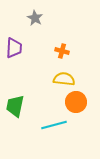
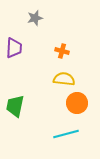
gray star: rotated 28 degrees clockwise
orange circle: moved 1 px right, 1 px down
cyan line: moved 12 px right, 9 px down
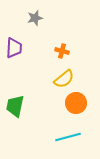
yellow semicircle: rotated 135 degrees clockwise
orange circle: moved 1 px left
cyan line: moved 2 px right, 3 px down
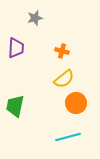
purple trapezoid: moved 2 px right
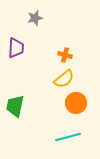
orange cross: moved 3 px right, 4 px down
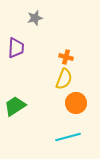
orange cross: moved 1 px right, 2 px down
yellow semicircle: rotated 30 degrees counterclockwise
green trapezoid: rotated 45 degrees clockwise
